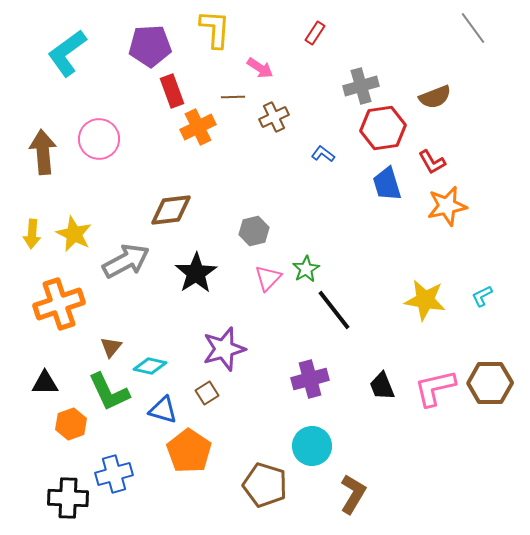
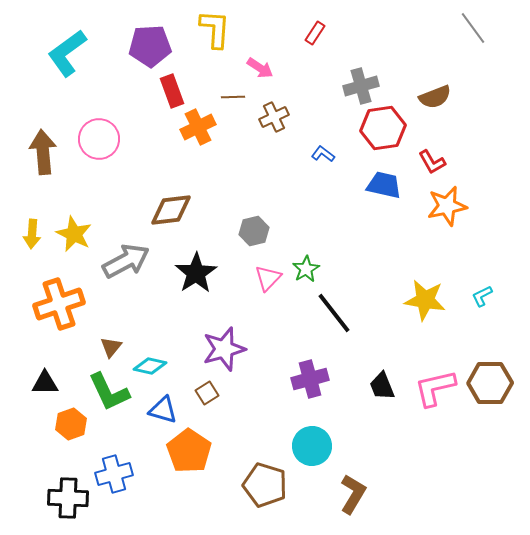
blue trapezoid at (387, 184): moved 3 px left, 1 px down; rotated 120 degrees clockwise
black line at (334, 310): moved 3 px down
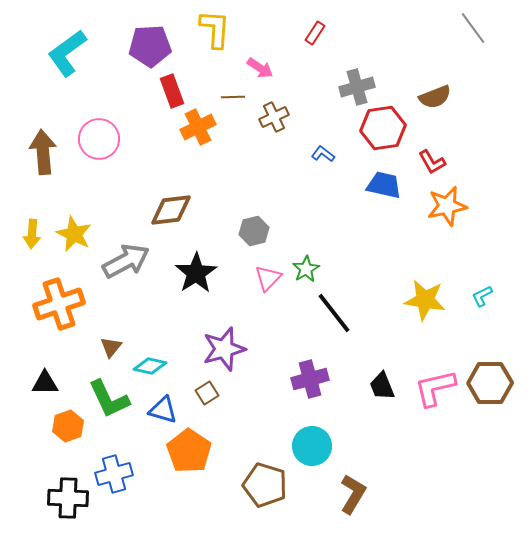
gray cross at (361, 86): moved 4 px left, 1 px down
green L-shape at (109, 392): moved 7 px down
orange hexagon at (71, 424): moved 3 px left, 2 px down
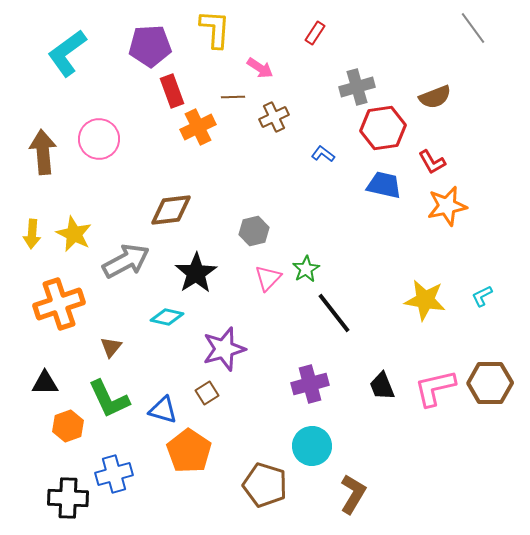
cyan diamond at (150, 366): moved 17 px right, 49 px up
purple cross at (310, 379): moved 5 px down
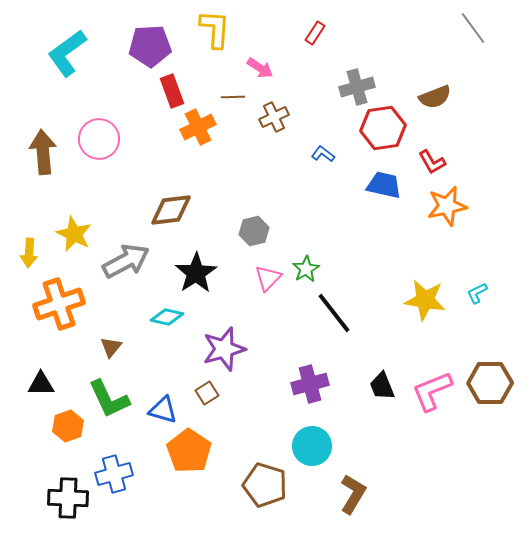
yellow arrow at (32, 234): moved 3 px left, 19 px down
cyan L-shape at (482, 296): moved 5 px left, 3 px up
black triangle at (45, 383): moved 4 px left, 1 px down
pink L-shape at (435, 388): moved 3 px left, 3 px down; rotated 9 degrees counterclockwise
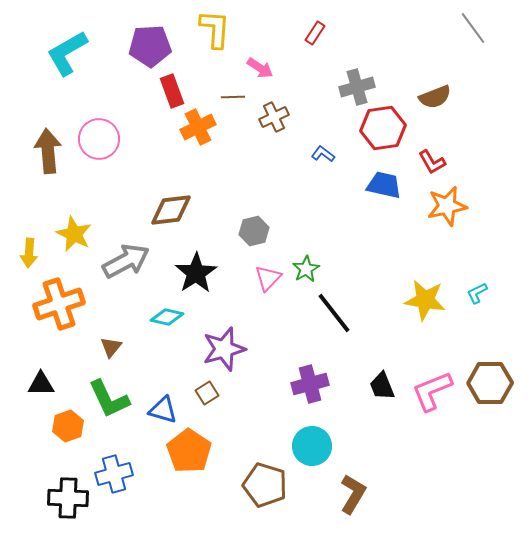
cyan L-shape at (67, 53): rotated 6 degrees clockwise
brown arrow at (43, 152): moved 5 px right, 1 px up
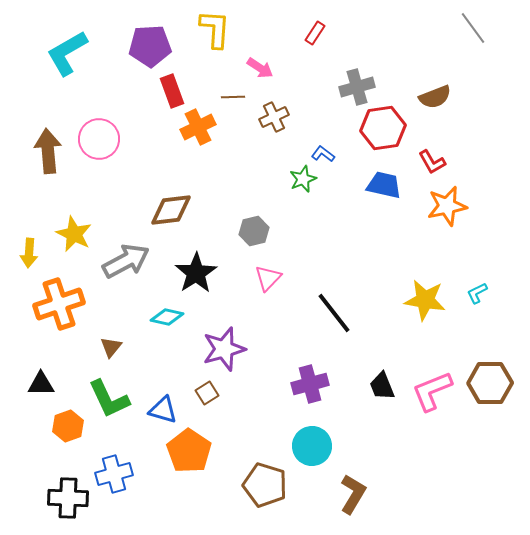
green star at (306, 269): moved 3 px left, 90 px up; rotated 8 degrees clockwise
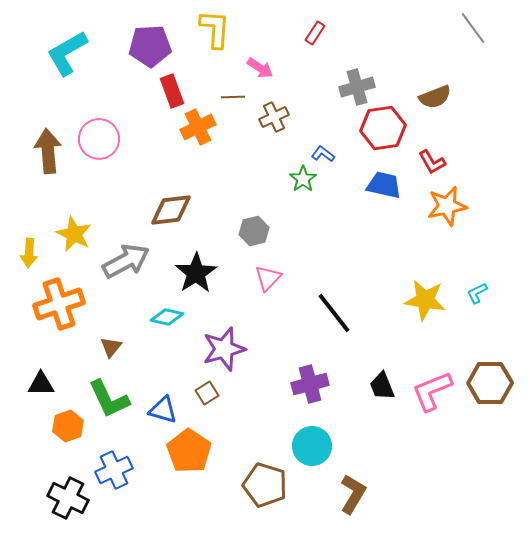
green star at (303, 179): rotated 12 degrees counterclockwise
blue cross at (114, 474): moved 4 px up; rotated 9 degrees counterclockwise
black cross at (68, 498): rotated 24 degrees clockwise
